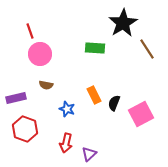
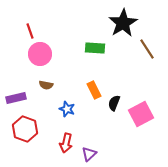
orange rectangle: moved 5 px up
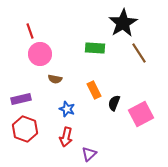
brown line: moved 8 px left, 4 px down
brown semicircle: moved 9 px right, 6 px up
purple rectangle: moved 5 px right, 1 px down
red arrow: moved 6 px up
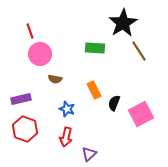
brown line: moved 2 px up
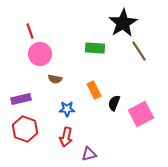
blue star: rotated 21 degrees counterclockwise
purple triangle: rotated 28 degrees clockwise
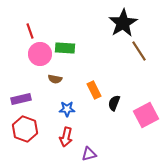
green rectangle: moved 30 px left
pink square: moved 5 px right, 1 px down
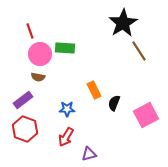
brown semicircle: moved 17 px left, 2 px up
purple rectangle: moved 2 px right, 1 px down; rotated 24 degrees counterclockwise
red arrow: rotated 18 degrees clockwise
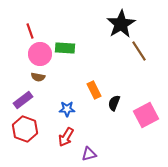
black star: moved 2 px left, 1 px down
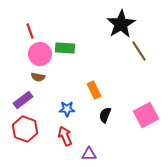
black semicircle: moved 9 px left, 12 px down
red arrow: moved 1 px left, 1 px up; rotated 126 degrees clockwise
purple triangle: rotated 14 degrees clockwise
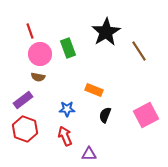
black star: moved 15 px left, 8 px down
green rectangle: moved 3 px right; rotated 66 degrees clockwise
orange rectangle: rotated 42 degrees counterclockwise
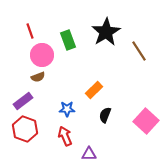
green rectangle: moved 8 px up
pink circle: moved 2 px right, 1 px down
brown semicircle: rotated 32 degrees counterclockwise
orange rectangle: rotated 66 degrees counterclockwise
purple rectangle: moved 1 px down
pink square: moved 6 px down; rotated 20 degrees counterclockwise
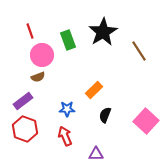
black star: moved 3 px left
purple triangle: moved 7 px right
